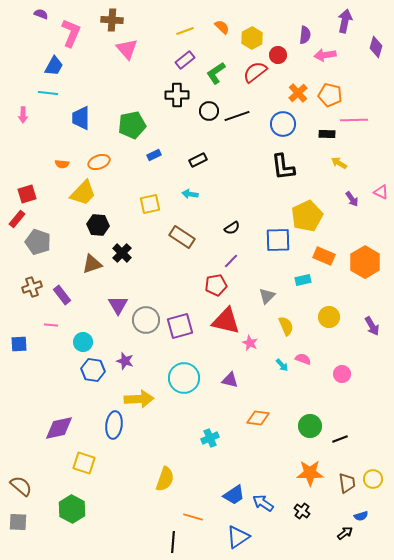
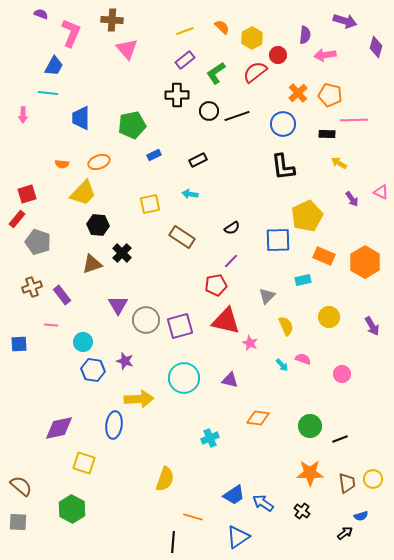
purple arrow at (345, 21): rotated 95 degrees clockwise
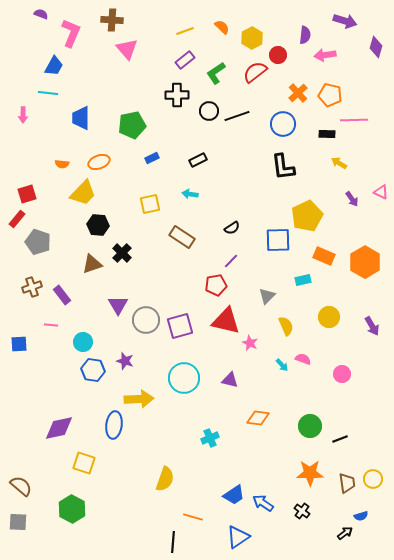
blue rectangle at (154, 155): moved 2 px left, 3 px down
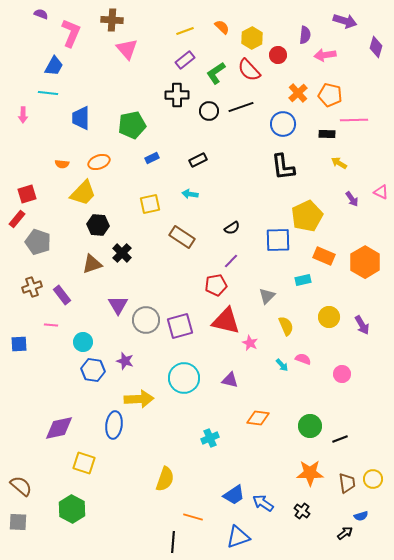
red semicircle at (255, 72): moved 6 px left, 2 px up; rotated 95 degrees counterclockwise
black line at (237, 116): moved 4 px right, 9 px up
purple arrow at (372, 326): moved 10 px left, 1 px up
blue triangle at (238, 537): rotated 15 degrees clockwise
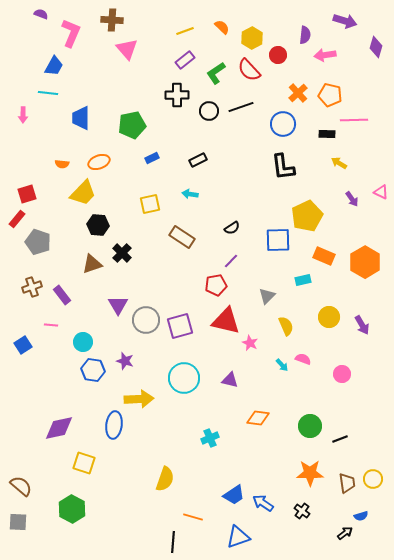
blue square at (19, 344): moved 4 px right, 1 px down; rotated 30 degrees counterclockwise
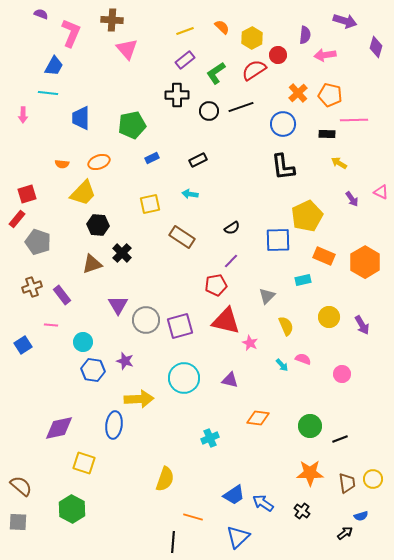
red semicircle at (249, 70): moved 5 px right; rotated 100 degrees clockwise
blue triangle at (238, 537): rotated 25 degrees counterclockwise
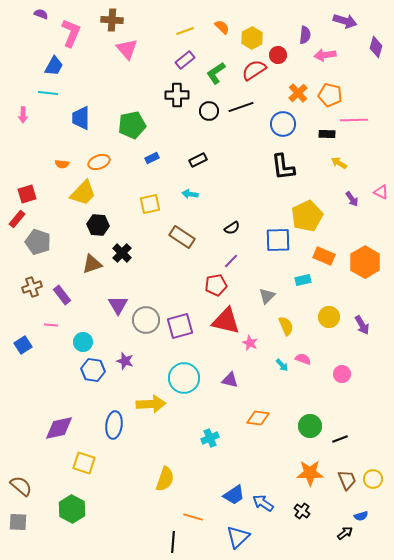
yellow arrow at (139, 399): moved 12 px right, 5 px down
brown trapezoid at (347, 483): moved 3 px up; rotated 15 degrees counterclockwise
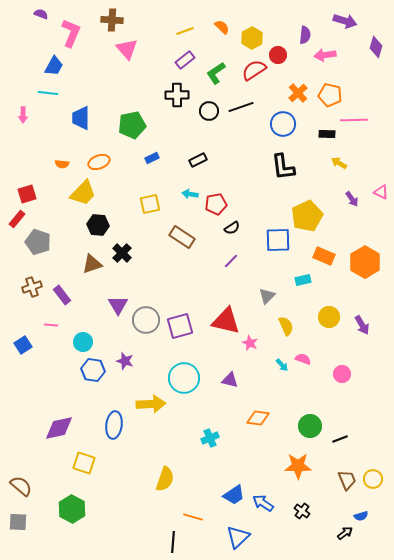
red pentagon at (216, 285): moved 81 px up
orange star at (310, 473): moved 12 px left, 7 px up
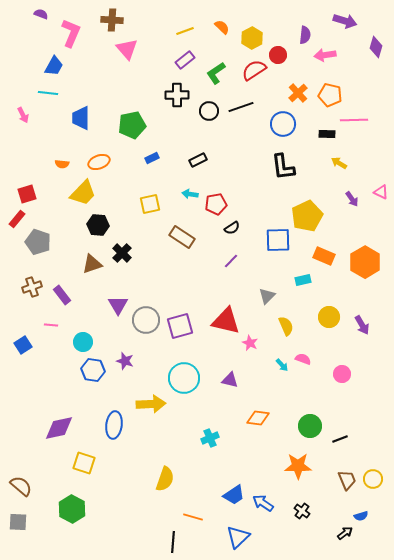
pink arrow at (23, 115): rotated 28 degrees counterclockwise
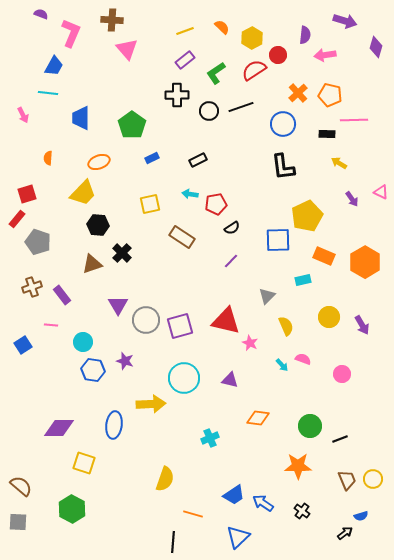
green pentagon at (132, 125): rotated 24 degrees counterclockwise
orange semicircle at (62, 164): moved 14 px left, 6 px up; rotated 88 degrees clockwise
purple diamond at (59, 428): rotated 12 degrees clockwise
orange line at (193, 517): moved 3 px up
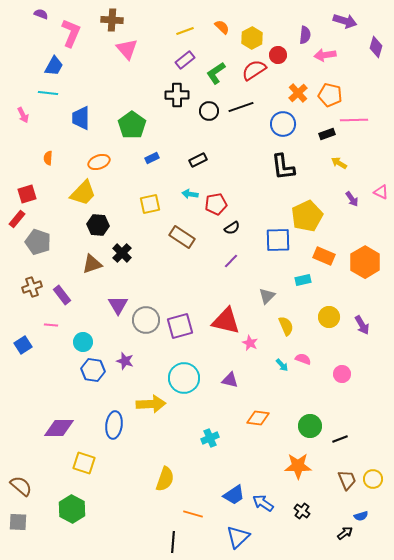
black rectangle at (327, 134): rotated 21 degrees counterclockwise
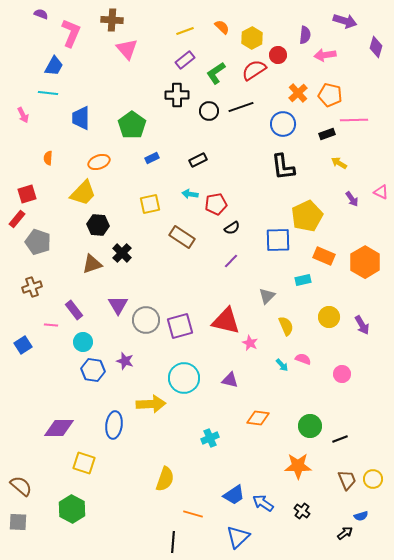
purple rectangle at (62, 295): moved 12 px right, 15 px down
